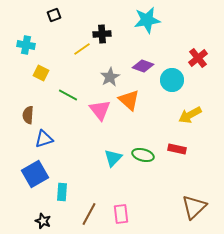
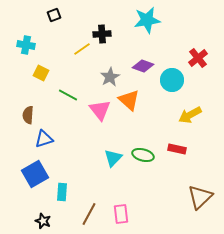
brown triangle: moved 6 px right, 10 px up
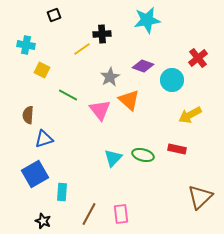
yellow square: moved 1 px right, 3 px up
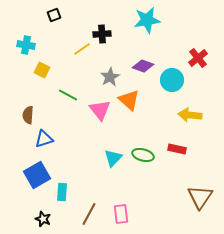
yellow arrow: rotated 35 degrees clockwise
blue square: moved 2 px right, 1 px down
brown triangle: rotated 12 degrees counterclockwise
black star: moved 2 px up
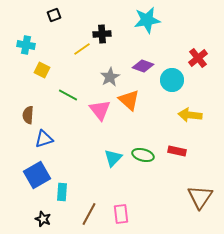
red rectangle: moved 2 px down
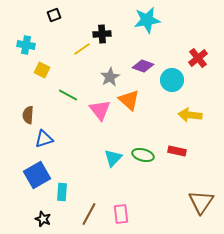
brown triangle: moved 1 px right, 5 px down
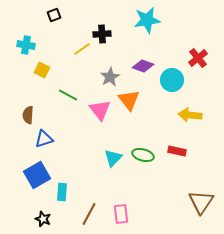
orange triangle: rotated 10 degrees clockwise
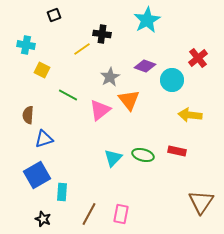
cyan star: rotated 20 degrees counterclockwise
black cross: rotated 12 degrees clockwise
purple diamond: moved 2 px right
pink triangle: rotated 30 degrees clockwise
pink rectangle: rotated 18 degrees clockwise
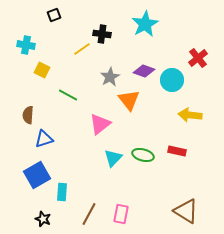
cyan star: moved 2 px left, 4 px down
purple diamond: moved 1 px left, 5 px down
pink triangle: moved 14 px down
brown triangle: moved 15 px left, 9 px down; rotated 32 degrees counterclockwise
